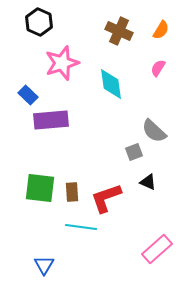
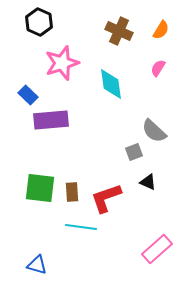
blue triangle: moved 7 px left; rotated 45 degrees counterclockwise
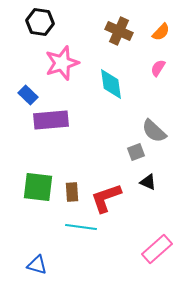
black hexagon: moved 1 px right; rotated 16 degrees counterclockwise
orange semicircle: moved 2 px down; rotated 12 degrees clockwise
gray square: moved 2 px right
green square: moved 2 px left, 1 px up
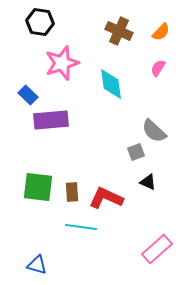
red L-shape: rotated 44 degrees clockwise
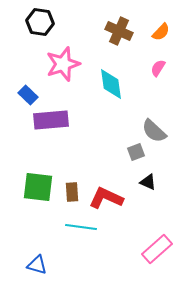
pink star: moved 1 px right, 1 px down
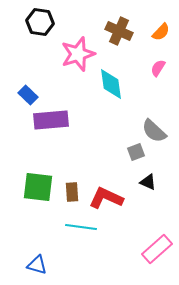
pink star: moved 15 px right, 10 px up
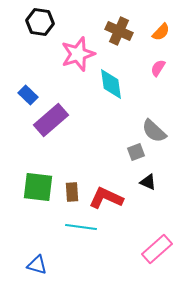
purple rectangle: rotated 36 degrees counterclockwise
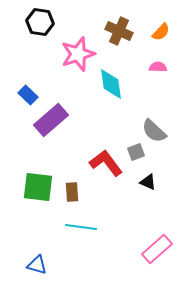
pink semicircle: moved 1 px up; rotated 60 degrees clockwise
red L-shape: moved 35 px up; rotated 28 degrees clockwise
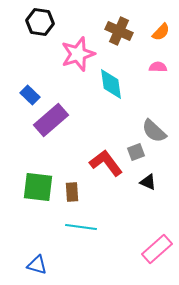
blue rectangle: moved 2 px right
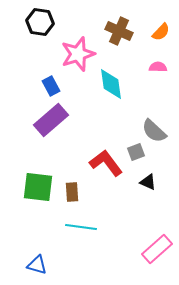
blue rectangle: moved 21 px right, 9 px up; rotated 18 degrees clockwise
